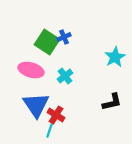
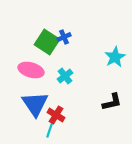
blue triangle: moved 1 px left, 1 px up
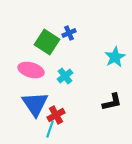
blue cross: moved 5 px right, 4 px up
red cross: rotated 30 degrees clockwise
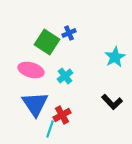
black L-shape: rotated 60 degrees clockwise
red cross: moved 6 px right
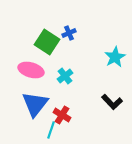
blue triangle: rotated 12 degrees clockwise
red cross: rotated 30 degrees counterclockwise
cyan line: moved 1 px right, 1 px down
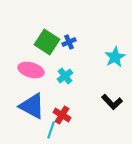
blue cross: moved 9 px down
blue triangle: moved 3 px left, 2 px down; rotated 40 degrees counterclockwise
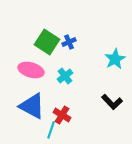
cyan star: moved 2 px down
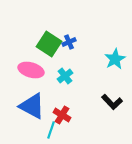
green square: moved 2 px right, 2 px down
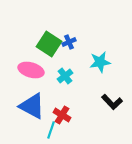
cyan star: moved 15 px left, 3 px down; rotated 20 degrees clockwise
